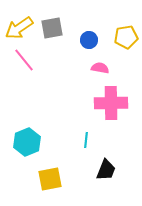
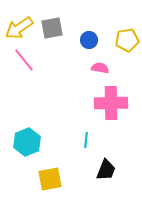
yellow pentagon: moved 1 px right, 3 px down
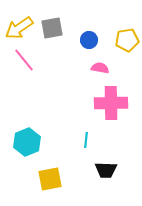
black trapezoid: rotated 70 degrees clockwise
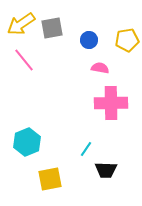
yellow arrow: moved 2 px right, 4 px up
cyan line: moved 9 px down; rotated 28 degrees clockwise
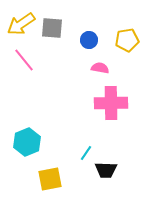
gray square: rotated 15 degrees clockwise
cyan line: moved 4 px down
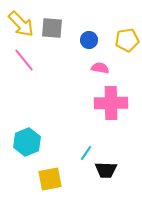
yellow arrow: rotated 100 degrees counterclockwise
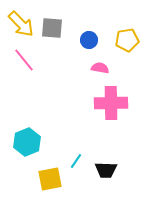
cyan line: moved 10 px left, 8 px down
